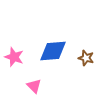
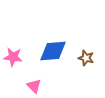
pink star: moved 1 px left; rotated 12 degrees counterclockwise
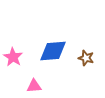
pink star: rotated 24 degrees clockwise
pink triangle: rotated 49 degrees counterclockwise
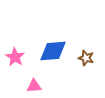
pink star: moved 2 px right
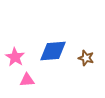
pink triangle: moved 7 px left, 6 px up
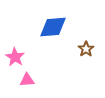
blue diamond: moved 24 px up
brown star: moved 9 px up; rotated 21 degrees clockwise
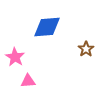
blue diamond: moved 6 px left
pink triangle: moved 1 px right, 1 px down
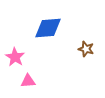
blue diamond: moved 1 px right, 1 px down
brown star: rotated 21 degrees counterclockwise
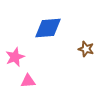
pink star: rotated 18 degrees clockwise
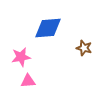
brown star: moved 2 px left, 1 px up
pink star: moved 6 px right; rotated 12 degrees clockwise
